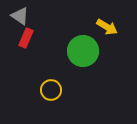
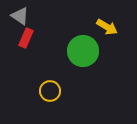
yellow circle: moved 1 px left, 1 px down
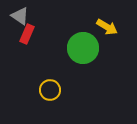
red rectangle: moved 1 px right, 4 px up
green circle: moved 3 px up
yellow circle: moved 1 px up
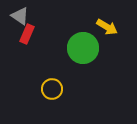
yellow circle: moved 2 px right, 1 px up
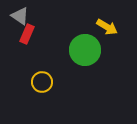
green circle: moved 2 px right, 2 px down
yellow circle: moved 10 px left, 7 px up
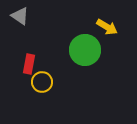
red rectangle: moved 2 px right, 30 px down; rotated 12 degrees counterclockwise
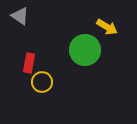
red rectangle: moved 1 px up
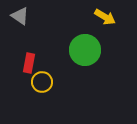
yellow arrow: moved 2 px left, 10 px up
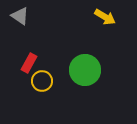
green circle: moved 20 px down
red rectangle: rotated 18 degrees clockwise
yellow circle: moved 1 px up
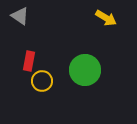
yellow arrow: moved 1 px right, 1 px down
red rectangle: moved 2 px up; rotated 18 degrees counterclockwise
